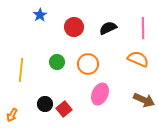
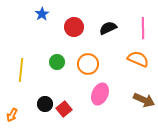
blue star: moved 2 px right, 1 px up
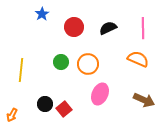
green circle: moved 4 px right
